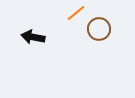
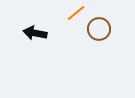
black arrow: moved 2 px right, 4 px up
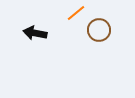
brown circle: moved 1 px down
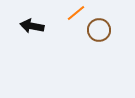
black arrow: moved 3 px left, 7 px up
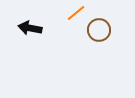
black arrow: moved 2 px left, 2 px down
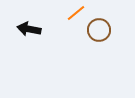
black arrow: moved 1 px left, 1 px down
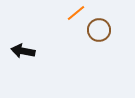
black arrow: moved 6 px left, 22 px down
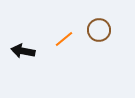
orange line: moved 12 px left, 26 px down
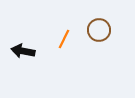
orange line: rotated 24 degrees counterclockwise
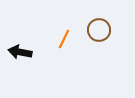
black arrow: moved 3 px left, 1 px down
